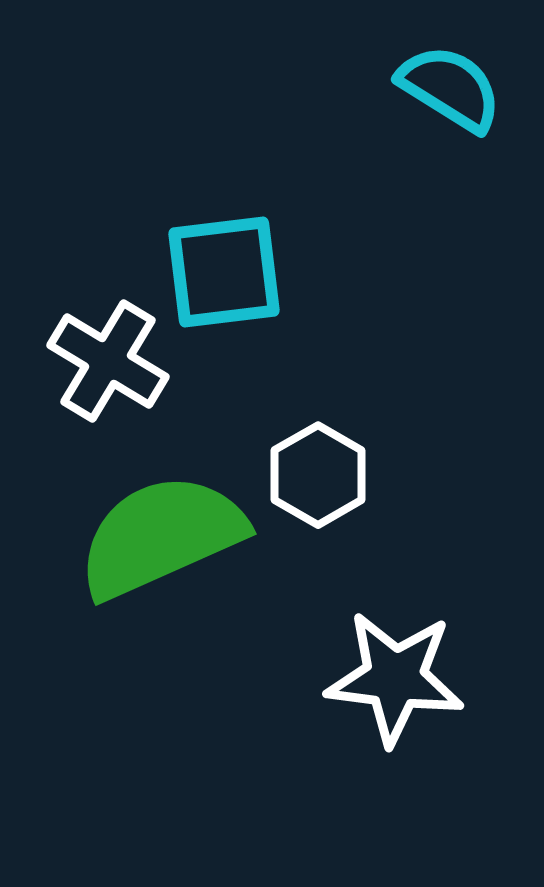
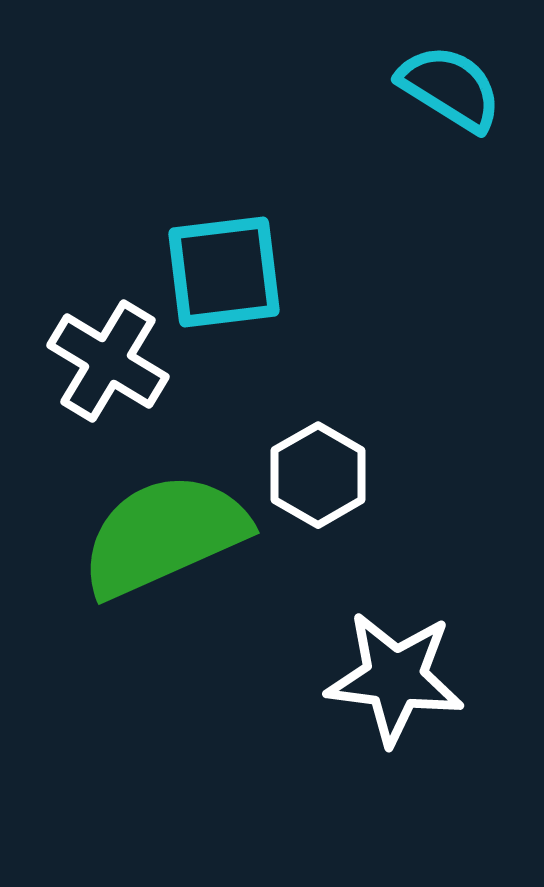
green semicircle: moved 3 px right, 1 px up
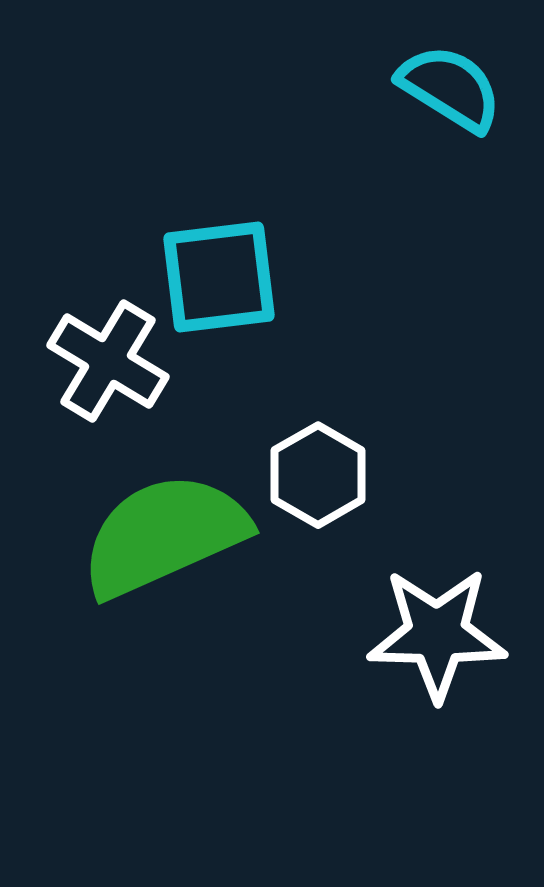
cyan square: moved 5 px left, 5 px down
white star: moved 42 px right, 44 px up; rotated 6 degrees counterclockwise
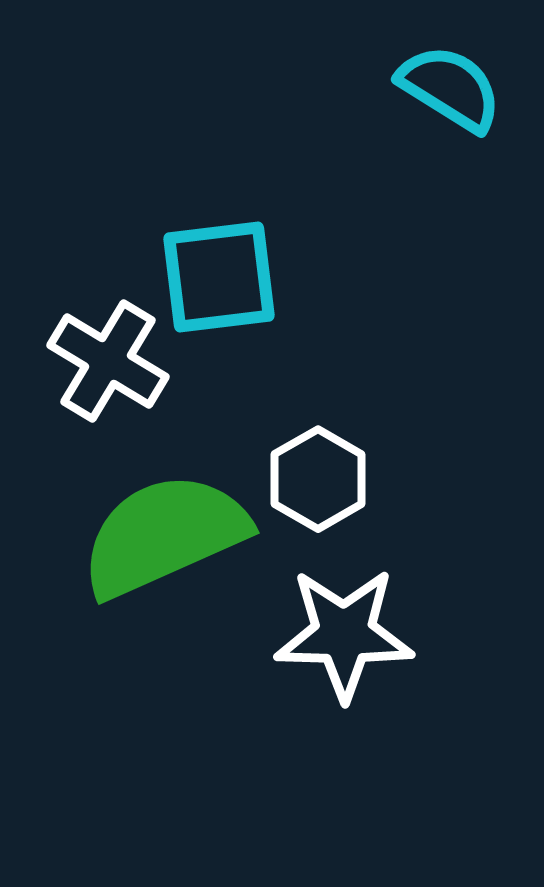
white hexagon: moved 4 px down
white star: moved 93 px left
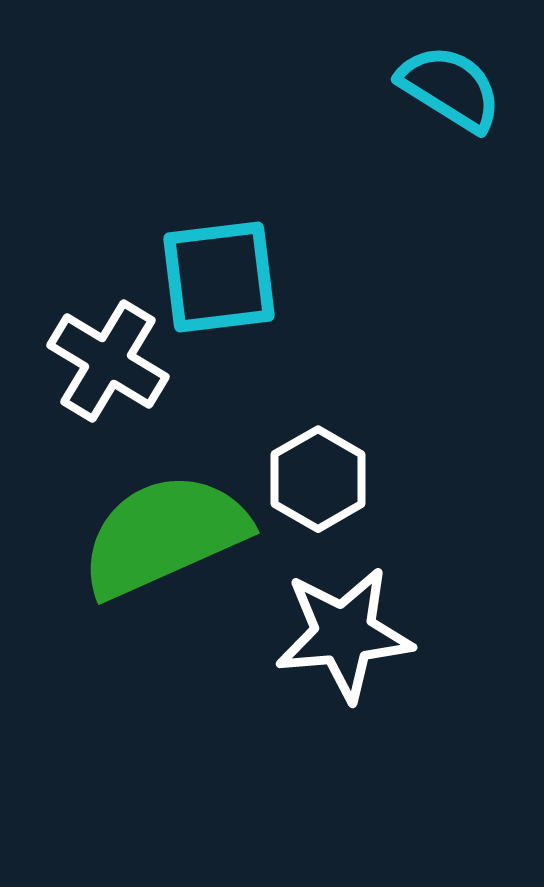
white star: rotated 6 degrees counterclockwise
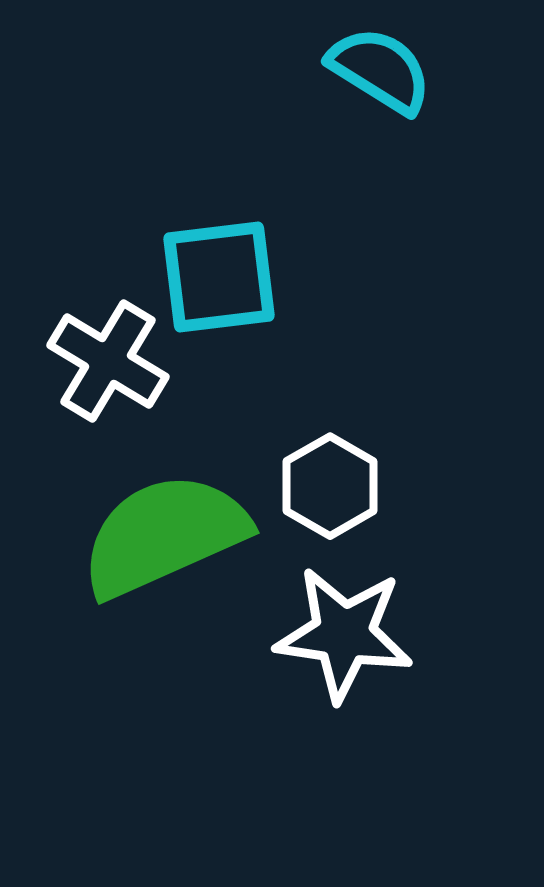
cyan semicircle: moved 70 px left, 18 px up
white hexagon: moved 12 px right, 7 px down
white star: rotated 13 degrees clockwise
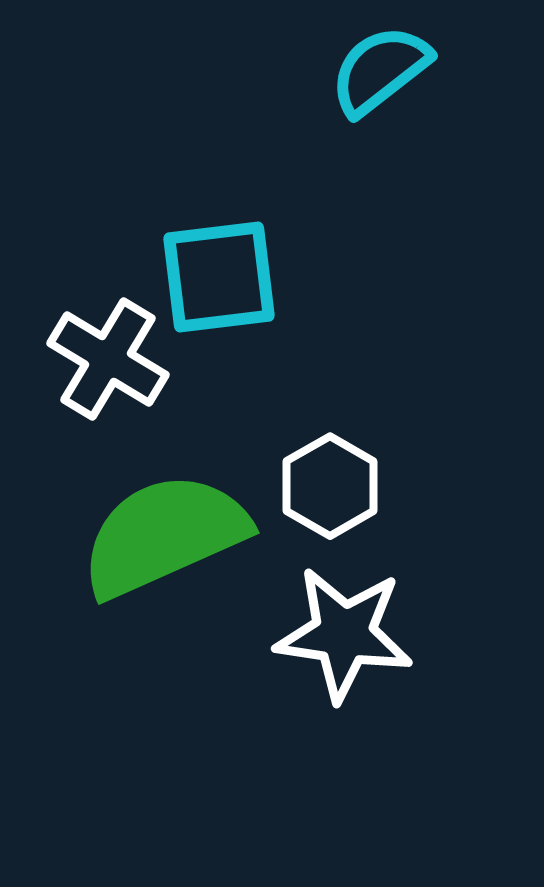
cyan semicircle: rotated 70 degrees counterclockwise
white cross: moved 2 px up
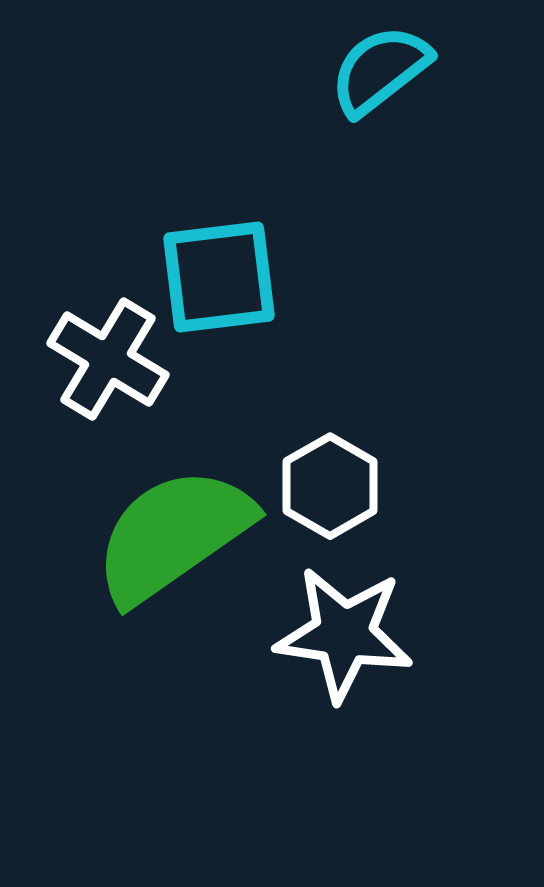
green semicircle: moved 9 px right; rotated 11 degrees counterclockwise
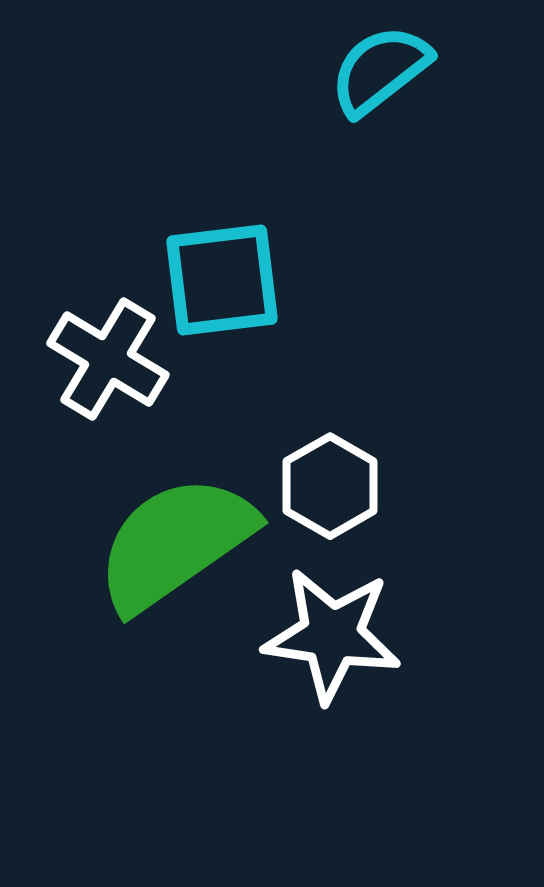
cyan square: moved 3 px right, 3 px down
green semicircle: moved 2 px right, 8 px down
white star: moved 12 px left, 1 px down
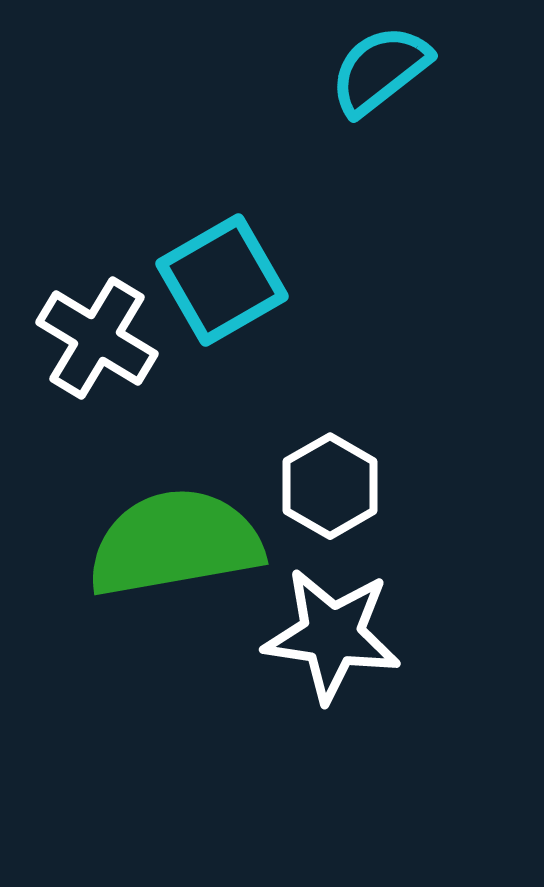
cyan square: rotated 23 degrees counterclockwise
white cross: moved 11 px left, 21 px up
green semicircle: rotated 25 degrees clockwise
